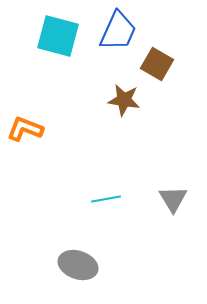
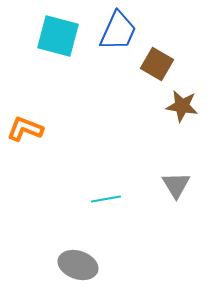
brown star: moved 58 px right, 6 px down
gray triangle: moved 3 px right, 14 px up
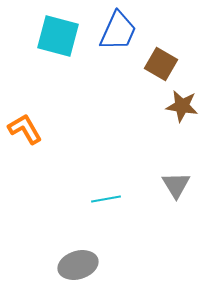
brown square: moved 4 px right
orange L-shape: rotated 39 degrees clockwise
gray ellipse: rotated 36 degrees counterclockwise
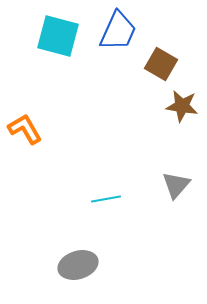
gray triangle: rotated 12 degrees clockwise
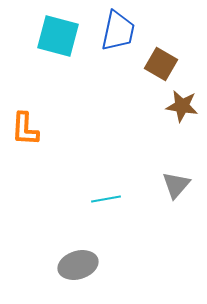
blue trapezoid: rotated 12 degrees counterclockwise
orange L-shape: rotated 147 degrees counterclockwise
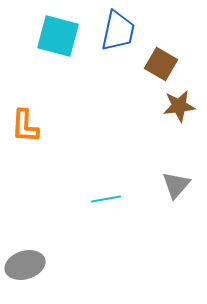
brown star: moved 3 px left; rotated 16 degrees counterclockwise
orange L-shape: moved 3 px up
gray ellipse: moved 53 px left
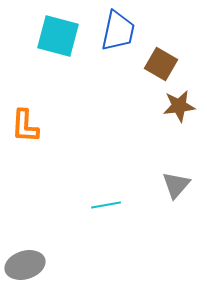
cyan line: moved 6 px down
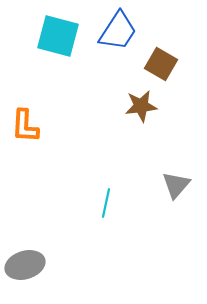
blue trapezoid: rotated 21 degrees clockwise
brown star: moved 38 px left
cyan line: moved 2 px up; rotated 68 degrees counterclockwise
